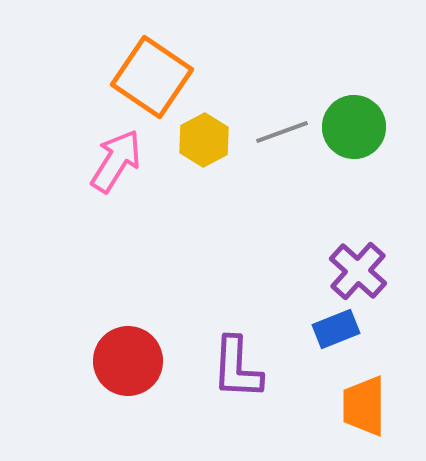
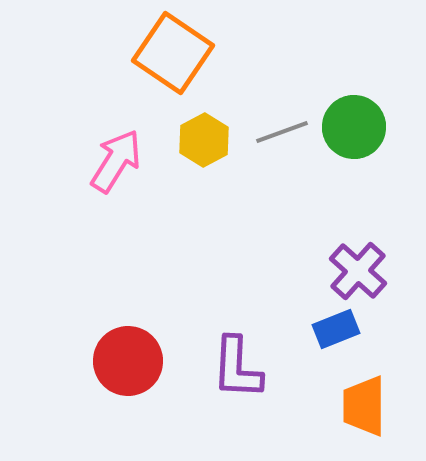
orange square: moved 21 px right, 24 px up
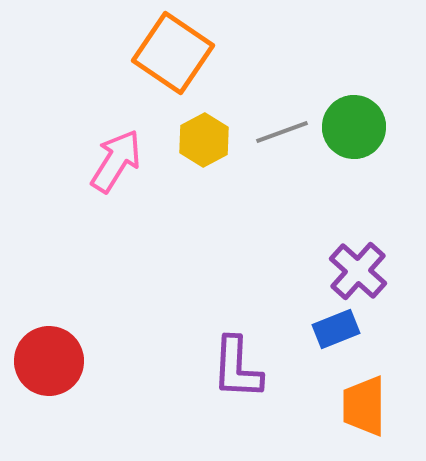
red circle: moved 79 px left
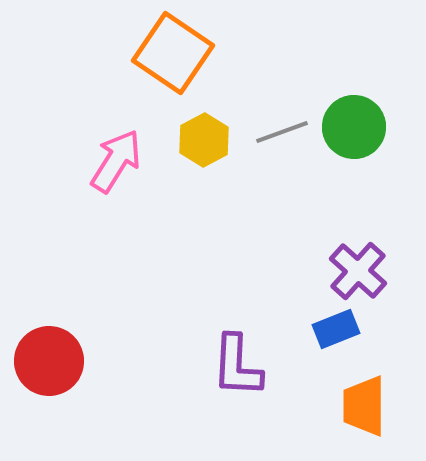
purple L-shape: moved 2 px up
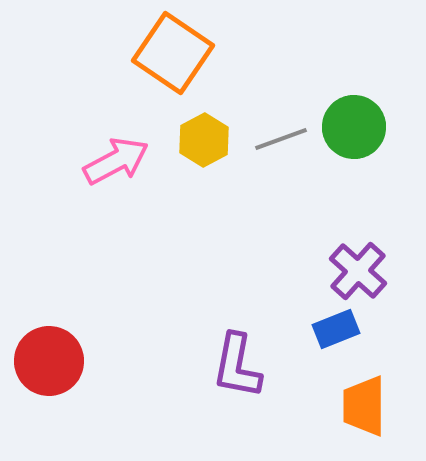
gray line: moved 1 px left, 7 px down
pink arrow: rotated 30 degrees clockwise
purple L-shape: rotated 8 degrees clockwise
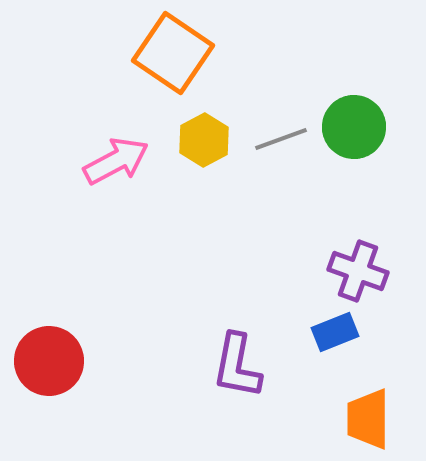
purple cross: rotated 22 degrees counterclockwise
blue rectangle: moved 1 px left, 3 px down
orange trapezoid: moved 4 px right, 13 px down
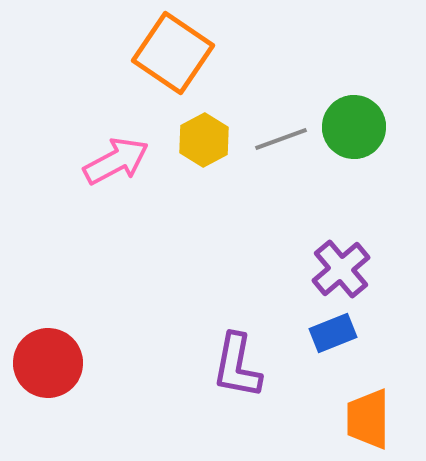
purple cross: moved 17 px left, 2 px up; rotated 30 degrees clockwise
blue rectangle: moved 2 px left, 1 px down
red circle: moved 1 px left, 2 px down
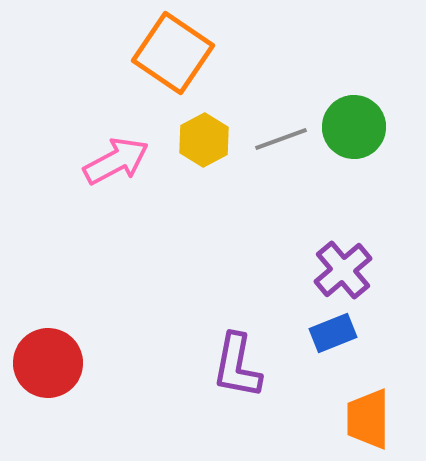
purple cross: moved 2 px right, 1 px down
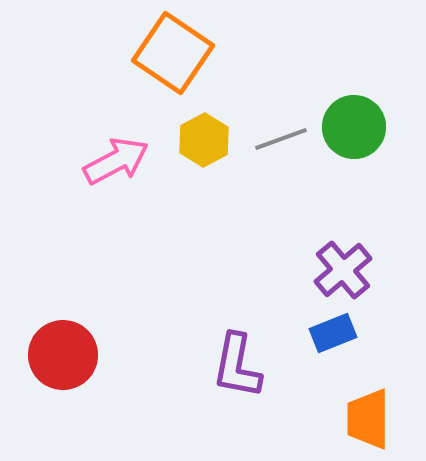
red circle: moved 15 px right, 8 px up
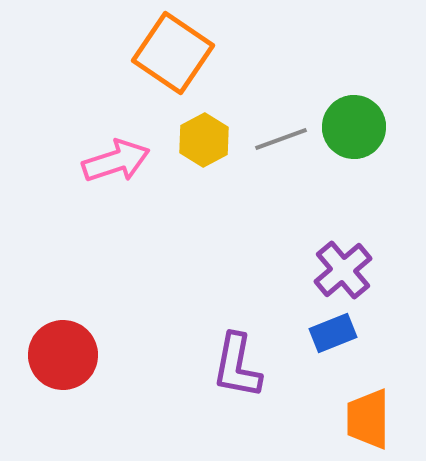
pink arrow: rotated 10 degrees clockwise
